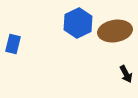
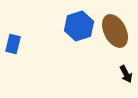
blue hexagon: moved 1 px right, 3 px down; rotated 8 degrees clockwise
brown ellipse: rotated 72 degrees clockwise
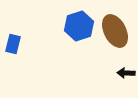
black arrow: moved 1 px up; rotated 120 degrees clockwise
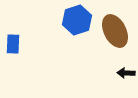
blue hexagon: moved 2 px left, 6 px up
blue rectangle: rotated 12 degrees counterclockwise
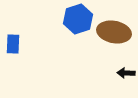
blue hexagon: moved 1 px right, 1 px up
brown ellipse: moved 1 px left, 1 px down; rotated 52 degrees counterclockwise
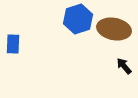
brown ellipse: moved 3 px up
black arrow: moved 2 px left, 7 px up; rotated 48 degrees clockwise
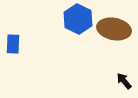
blue hexagon: rotated 16 degrees counterclockwise
black arrow: moved 15 px down
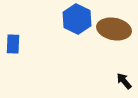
blue hexagon: moved 1 px left
